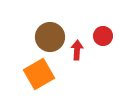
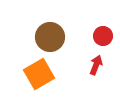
red arrow: moved 19 px right, 15 px down; rotated 18 degrees clockwise
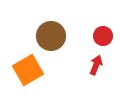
brown circle: moved 1 px right, 1 px up
orange square: moved 11 px left, 4 px up
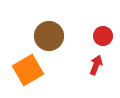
brown circle: moved 2 px left
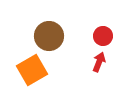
red arrow: moved 3 px right, 3 px up
orange square: moved 4 px right
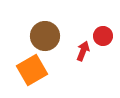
brown circle: moved 4 px left
red arrow: moved 16 px left, 11 px up
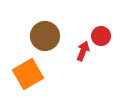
red circle: moved 2 px left
orange square: moved 4 px left, 4 px down
